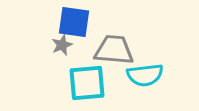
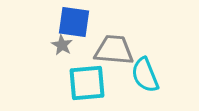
gray star: rotated 20 degrees counterclockwise
cyan semicircle: rotated 75 degrees clockwise
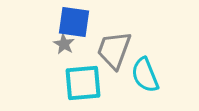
gray star: moved 2 px right, 1 px up
gray trapezoid: rotated 75 degrees counterclockwise
cyan square: moved 4 px left
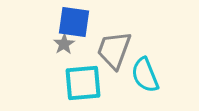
gray star: rotated 10 degrees clockwise
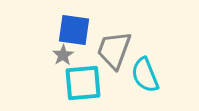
blue square: moved 8 px down
gray star: moved 1 px left, 11 px down
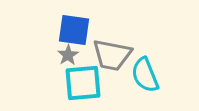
gray trapezoid: moved 2 px left, 5 px down; rotated 99 degrees counterclockwise
gray star: moved 5 px right
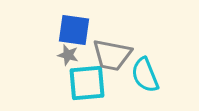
gray star: rotated 25 degrees counterclockwise
cyan square: moved 4 px right
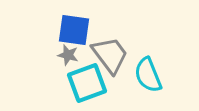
gray trapezoid: moved 2 px left; rotated 138 degrees counterclockwise
cyan semicircle: moved 3 px right
cyan square: rotated 15 degrees counterclockwise
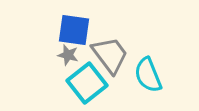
cyan square: rotated 18 degrees counterclockwise
